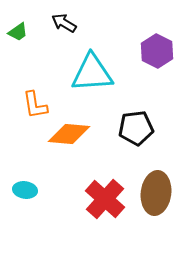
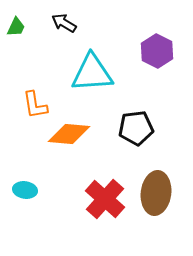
green trapezoid: moved 2 px left, 5 px up; rotated 30 degrees counterclockwise
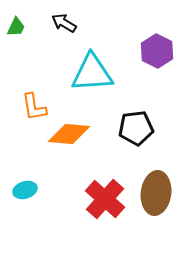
orange L-shape: moved 1 px left, 2 px down
cyan ellipse: rotated 25 degrees counterclockwise
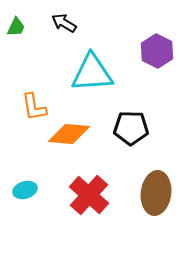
black pentagon: moved 5 px left; rotated 8 degrees clockwise
red cross: moved 16 px left, 4 px up
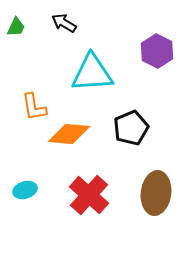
black pentagon: rotated 24 degrees counterclockwise
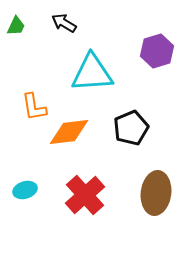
green trapezoid: moved 1 px up
purple hexagon: rotated 16 degrees clockwise
orange diamond: moved 2 px up; rotated 12 degrees counterclockwise
red cross: moved 4 px left; rotated 6 degrees clockwise
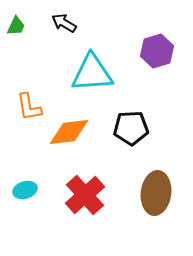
orange L-shape: moved 5 px left
black pentagon: rotated 20 degrees clockwise
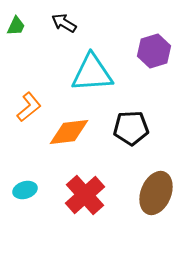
purple hexagon: moved 3 px left
orange L-shape: rotated 120 degrees counterclockwise
brown ellipse: rotated 15 degrees clockwise
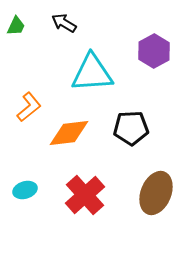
purple hexagon: rotated 12 degrees counterclockwise
orange diamond: moved 1 px down
